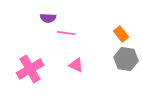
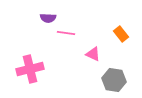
gray hexagon: moved 12 px left, 21 px down
pink triangle: moved 17 px right, 11 px up
pink cross: rotated 16 degrees clockwise
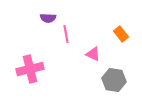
pink line: moved 1 px down; rotated 72 degrees clockwise
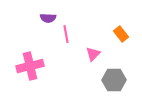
pink triangle: rotated 49 degrees clockwise
pink cross: moved 3 px up
gray hexagon: rotated 10 degrees counterclockwise
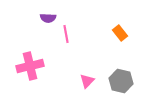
orange rectangle: moved 1 px left, 1 px up
pink triangle: moved 6 px left, 27 px down
gray hexagon: moved 7 px right, 1 px down; rotated 15 degrees clockwise
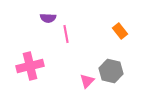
orange rectangle: moved 2 px up
gray hexagon: moved 10 px left, 10 px up
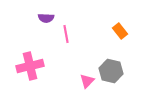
purple semicircle: moved 2 px left
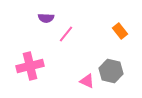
pink line: rotated 48 degrees clockwise
pink triangle: rotated 49 degrees counterclockwise
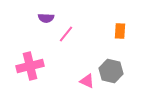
orange rectangle: rotated 42 degrees clockwise
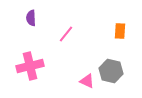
purple semicircle: moved 15 px left; rotated 84 degrees clockwise
